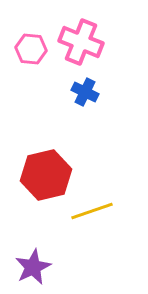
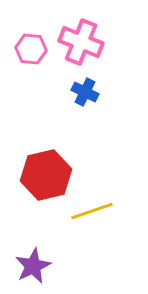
purple star: moved 1 px up
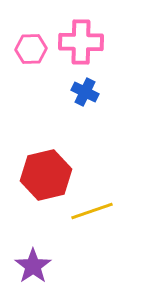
pink cross: rotated 21 degrees counterclockwise
pink hexagon: rotated 8 degrees counterclockwise
purple star: rotated 9 degrees counterclockwise
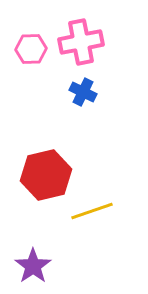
pink cross: rotated 12 degrees counterclockwise
blue cross: moved 2 px left
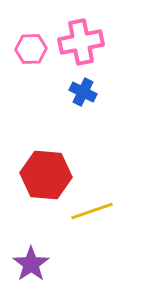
red hexagon: rotated 18 degrees clockwise
purple star: moved 2 px left, 2 px up
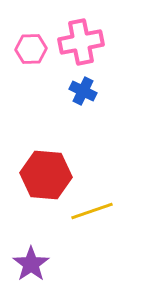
blue cross: moved 1 px up
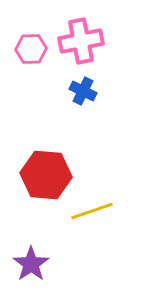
pink cross: moved 1 px up
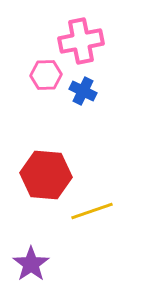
pink hexagon: moved 15 px right, 26 px down
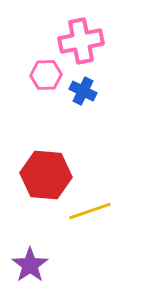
yellow line: moved 2 px left
purple star: moved 1 px left, 1 px down
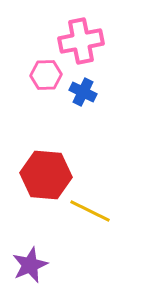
blue cross: moved 1 px down
yellow line: rotated 45 degrees clockwise
purple star: rotated 12 degrees clockwise
